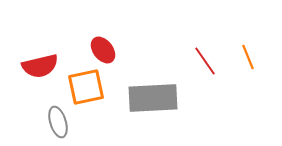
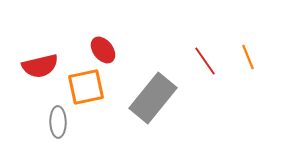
gray rectangle: rotated 48 degrees counterclockwise
gray ellipse: rotated 16 degrees clockwise
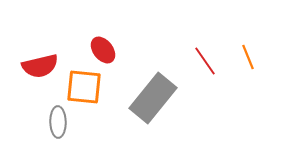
orange square: moved 2 px left; rotated 18 degrees clockwise
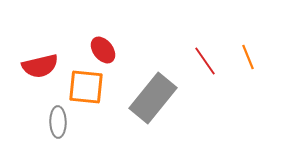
orange square: moved 2 px right
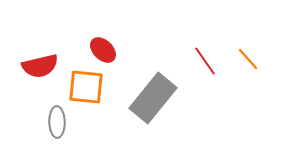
red ellipse: rotated 8 degrees counterclockwise
orange line: moved 2 px down; rotated 20 degrees counterclockwise
gray ellipse: moved 1 px left
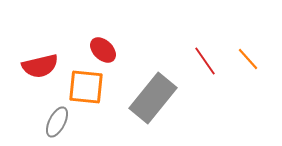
gray ellipse: rotated 28 degrees clockwise
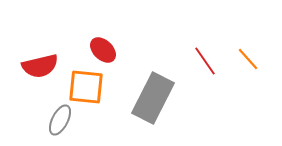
gray rectangle: rotated 12 degrees counterclockwise
gray ellipse: moved 3 px right, 2 px up
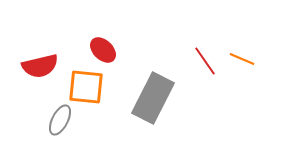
orange line: moved 6 px left; rotated 25 degrees counterclockwise
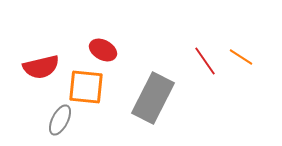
red ellipse: rotated 16 degrees counterclockwise
orange line: moved 1 px left, 2 px up; rotated 10 degrees clockwise
red semicircle: moved 1 px right, 1 px down
